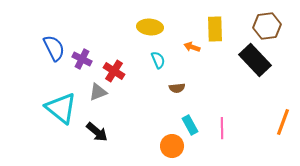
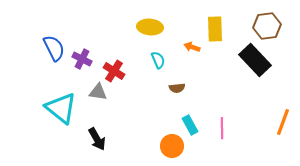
gray triangle: rotated 30 degrees clockwise
black arrow: moved 7 px down; rotated 20 degrees clockwise
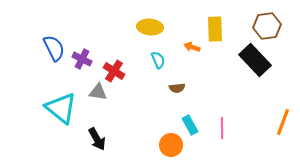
orange circle: moved 1 px left, 1 px up
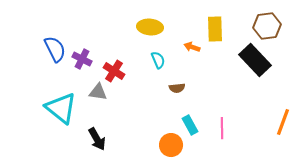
blue semicircle: moved 1 px right, 1 px down
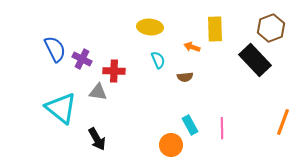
brown hexagon: moved 4 px right, 2 px down; rotated 12 degrees counterclockwise
red cross: rotated 30 degrees counterclockwise
brown semicircle: moved 8 px right, 11 px up
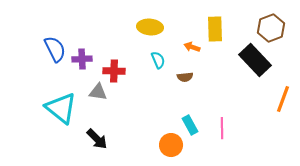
purple cross: rotated 30 degrees counterclockwise
orange line: moved 23 px up
black arrow: rotated 15 degrees counterclockwise
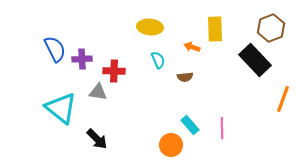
cyan rectangle: rotated 12 degrees counterclockwise
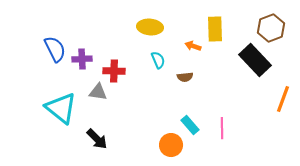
orange arrow: moved 1 px right, 1 px up
